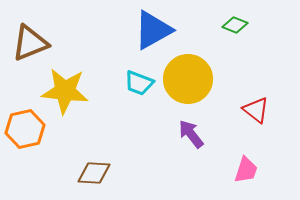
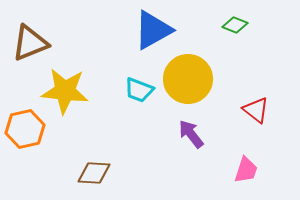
cyan trapezoid: moved 7 px down
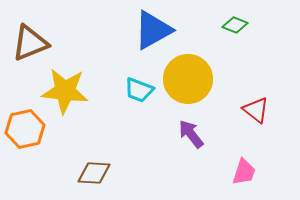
pink trapezoid: moved 2 px left, 2 px down
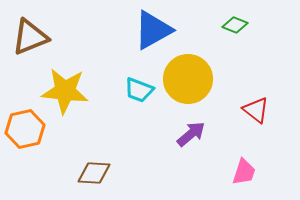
brown triangle: moved 6 px up
purple arrow: rotated 88 degrees clockwise
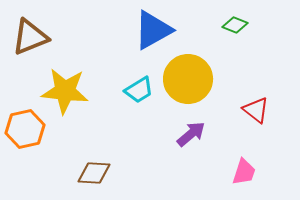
cyan trapezoid: rotated 52 degrees counterclockwise
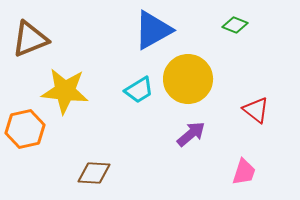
brown triangle: moved 2 px down
